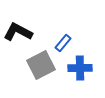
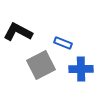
blue rectangle: rotated 72 degrees clockwise
blue cross: moved 1 px right, 1 px down
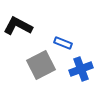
black L-shape: moved 6 px up
blue cross: rotated 20 degrees counterclockwise
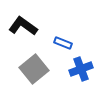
black L-shape: moved 5 px right; rotated 8 degrees clockwise
gray square: moved 7 px left, 4 px down; rotated 12 degrees counterclockwise
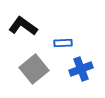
blue rectangle: rotated 24 degrees counterclockwise
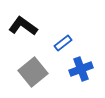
blue rectangle: rotated 36 degrees counterclockwise
gray square: moved 1 px left, 3 px down
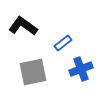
gray square: rotated 28 degrees clockwise
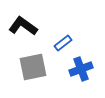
gray square: moved 5 px up
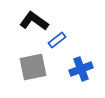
black L-shape: moved 11 px right, 5 px up
blue rectangle: moved 6 px left, 3 px up
